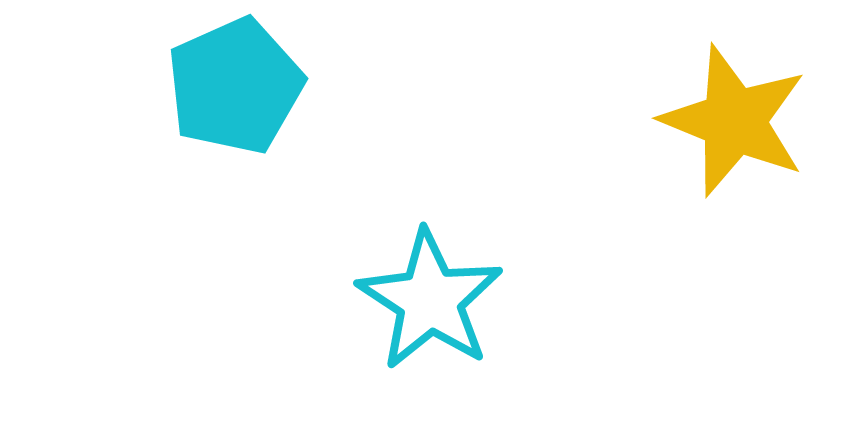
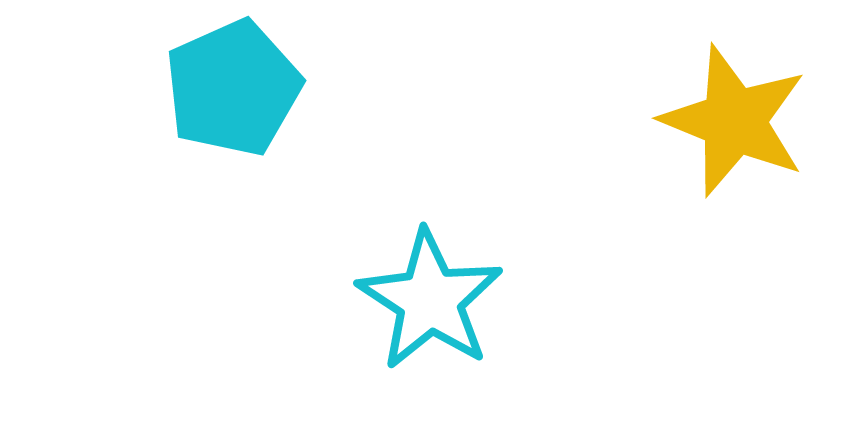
cyan pentagon: moved 2 px left, 2 px down
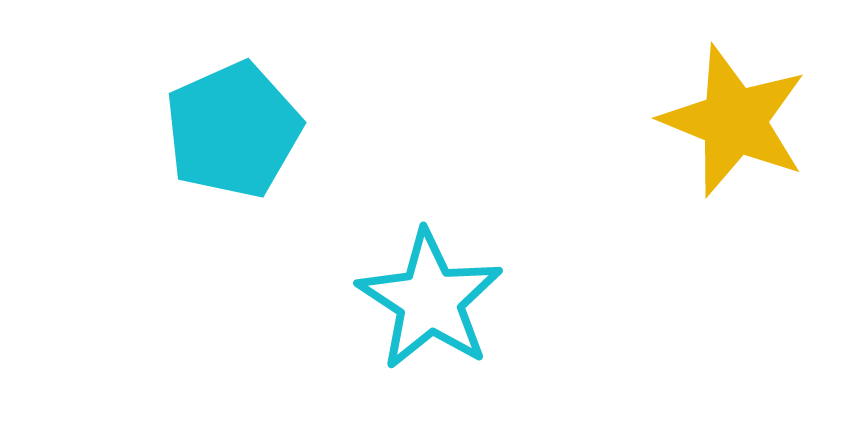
cyan pentagon: moved 42 px down
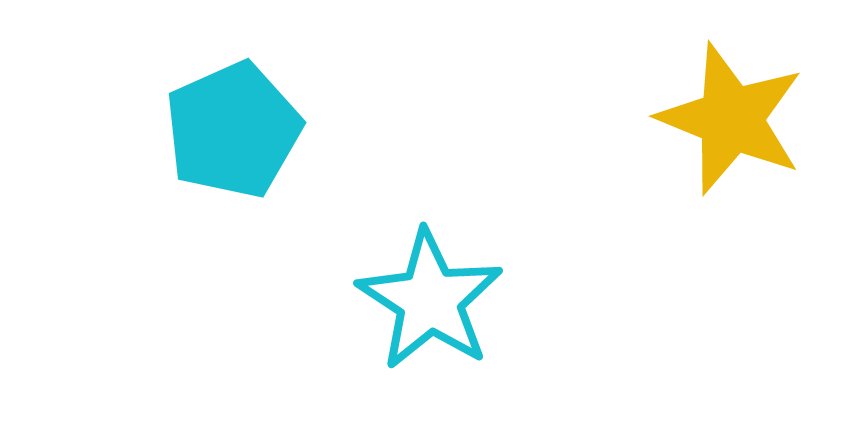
yellow star: moved 3 px left, 2 px up
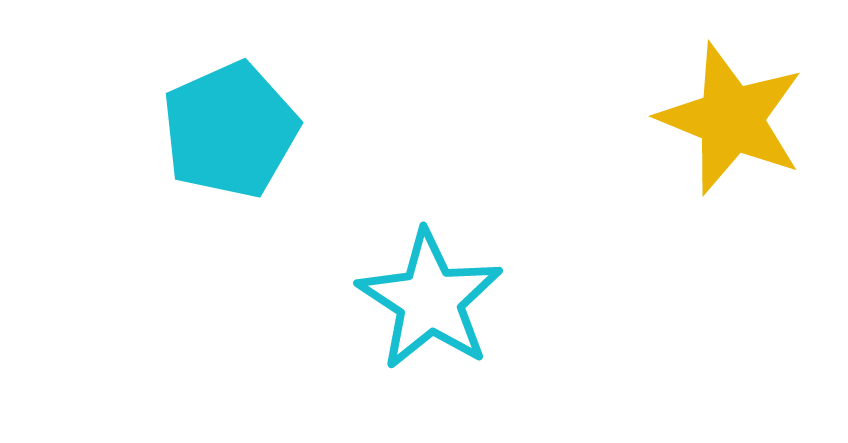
cyan pentagon: moved 3 px left
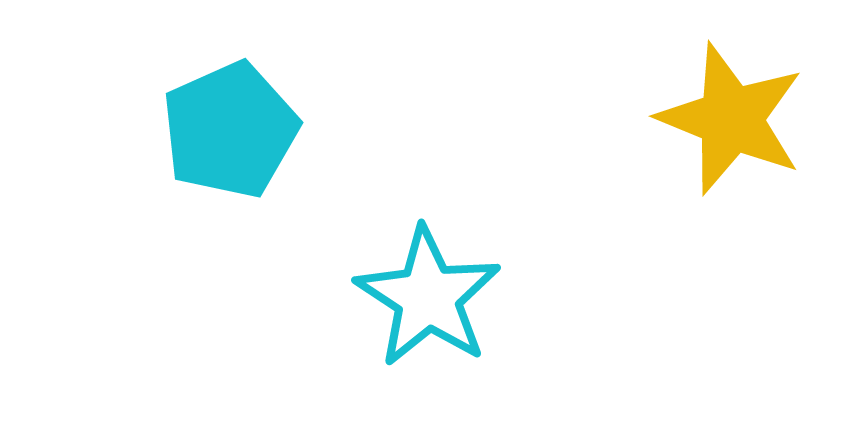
cyan star: moved 2 px left, 3 px up
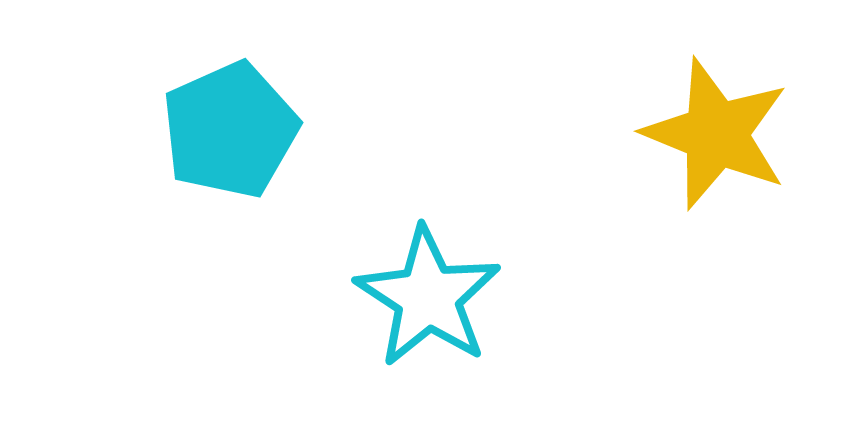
yellow star: moved 15 px left, 15 px down
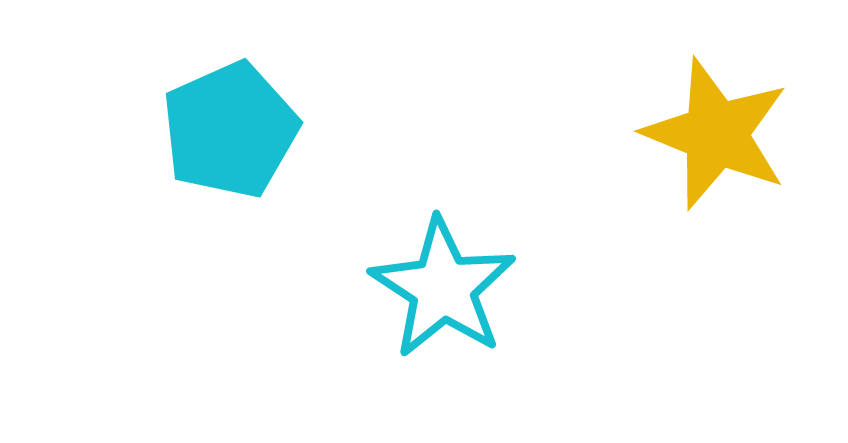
cyan star: moved 15 px right, 9 px up
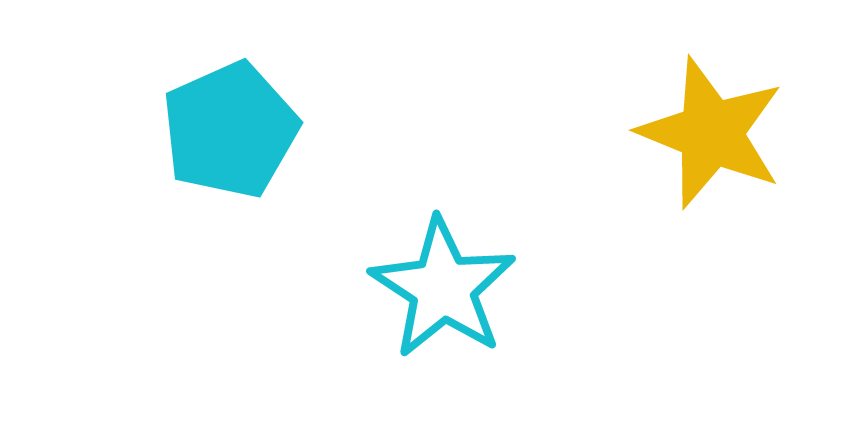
yellow star: moved 5 px left, 1 px up
